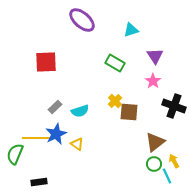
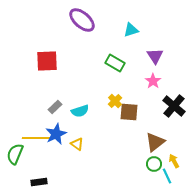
red square: moved 1 px right, 1 px up
black cross: rotated 20 degrees clockwise
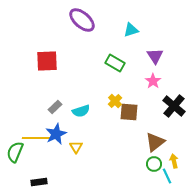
cyan semicircle: moved 1 px right
yellow triangle: moved 1 px left, 3 px down; rotated 24 degrees clockwise
green semicircle: moved 2 px up
yellow arrow: rotated 16 degrees clockwise
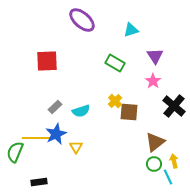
cyan line: moved 1 px right, 1 px down
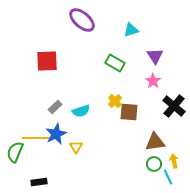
brown triangle: rotated 30 degrees clockwise
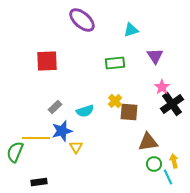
green rectangle: rotated 36 degrees counterclockwise
pink star: moved 9 px right, 6 px down
black cross: moved 2 px left, 2 px up; rotated 15 degrees clockwise
cyan semicircle: moved 4 px right
blue star: moved 6 px right, 3 px up; rotated 10 degrees clockwise
brown triangle: moved 7 px left
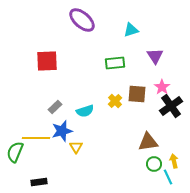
black cross: moved 1 px left, 2 px down
brown square: moved 8 px right, 18 px up
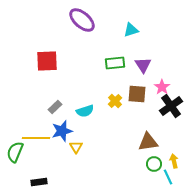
purple triangle: moved 12 px left, 9 px down
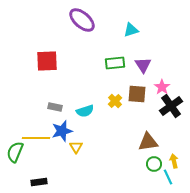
gray rectangle: rotated 56 degrees clockwise
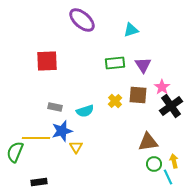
brown square: moved 1 px right, 1 px down
